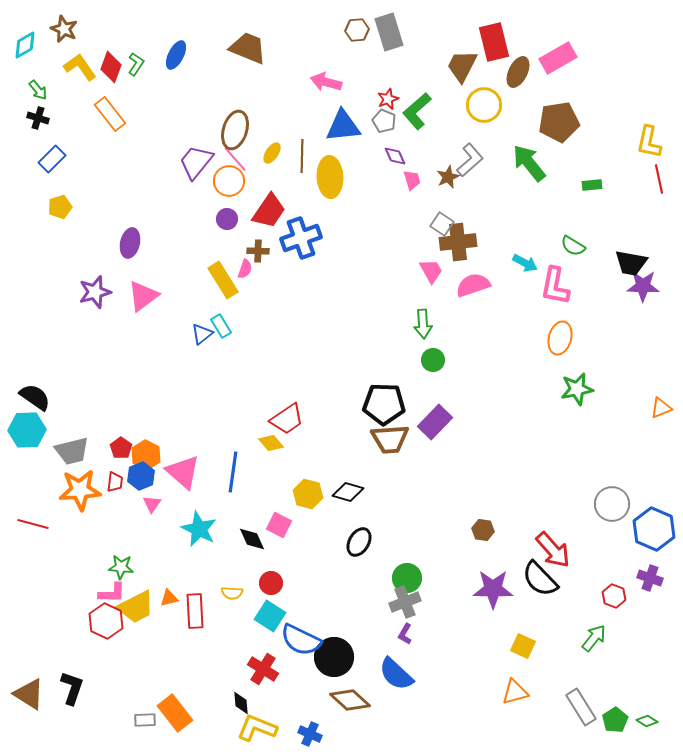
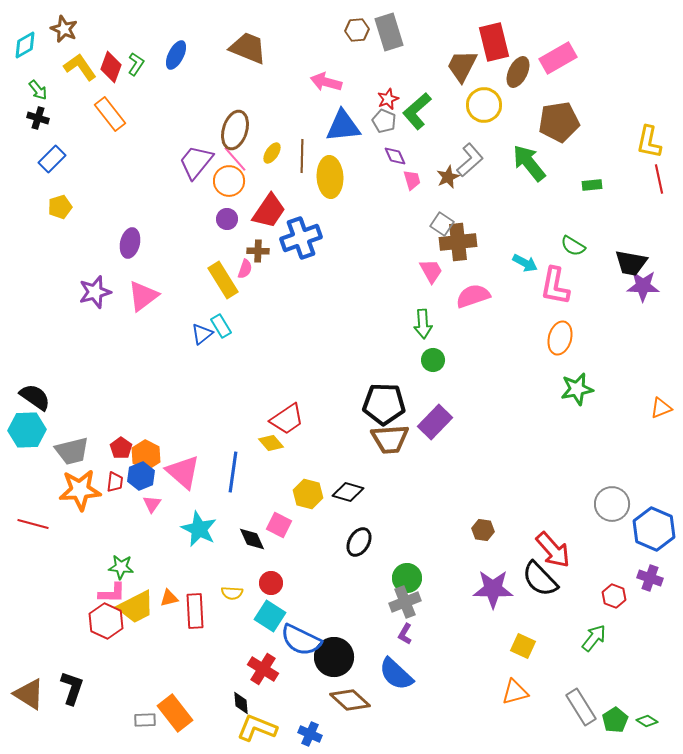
pink semicircle at (473, 285): moved 11 px down
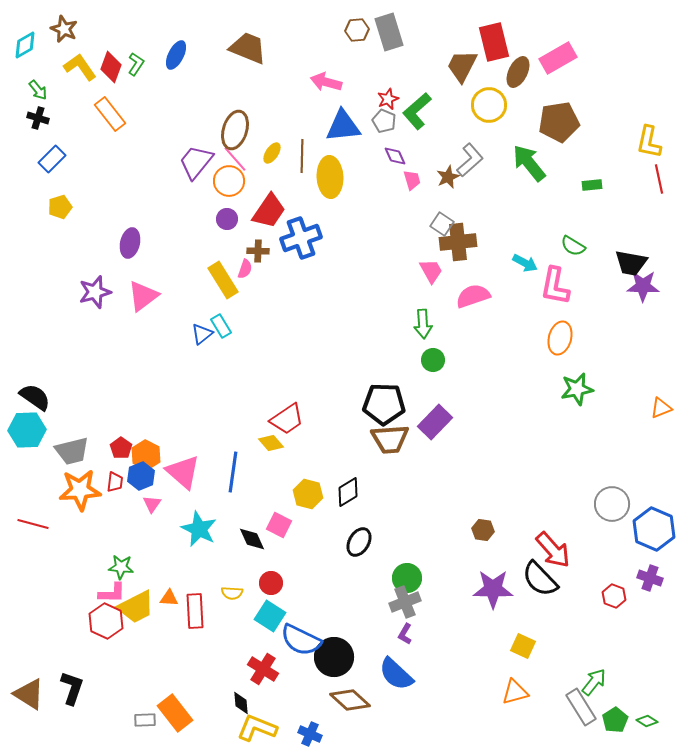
yellow circle at (484, 105): moved 5 px right
black diamond at (348, 492): rotated 48 degrees counterclockwise
orange triangle at (169, 598): rotated 18 degrees clockwise
green arrow at (594, 638): moved 44 px down
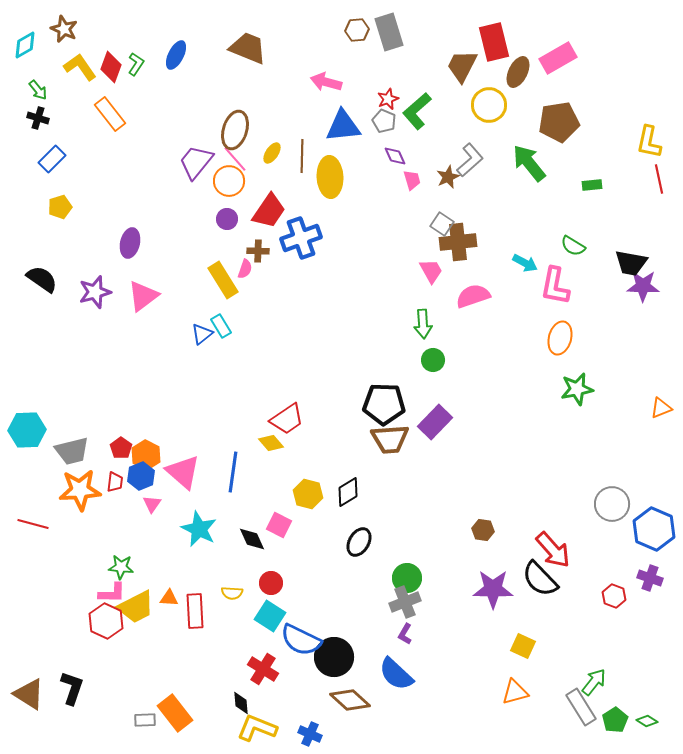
black semicircle at (35, 397): moved 7 px right, 118 px up
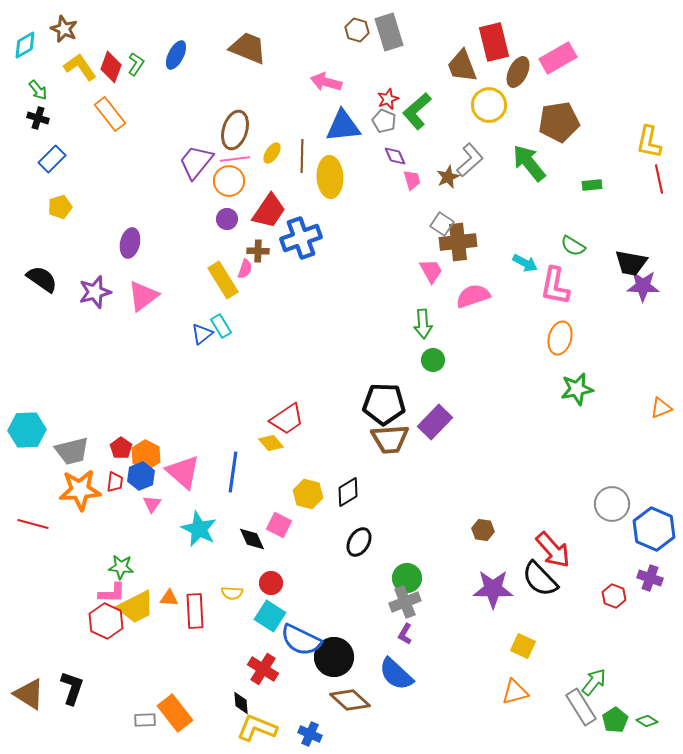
brown hexagon at (357, 30): rotated 20 degrees clockwise
brown trapezoid at (462, 66): rotated 48 degrees counterclockwise
pink line at (235, 159): rotated 56 degrees counterclockwise
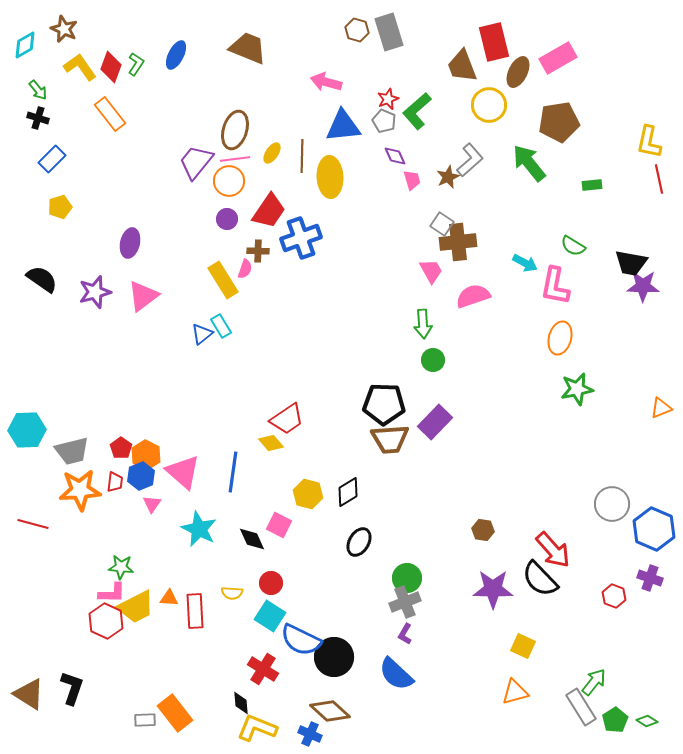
brown diamond at (350, 700): moved 20 px left, 11 px down
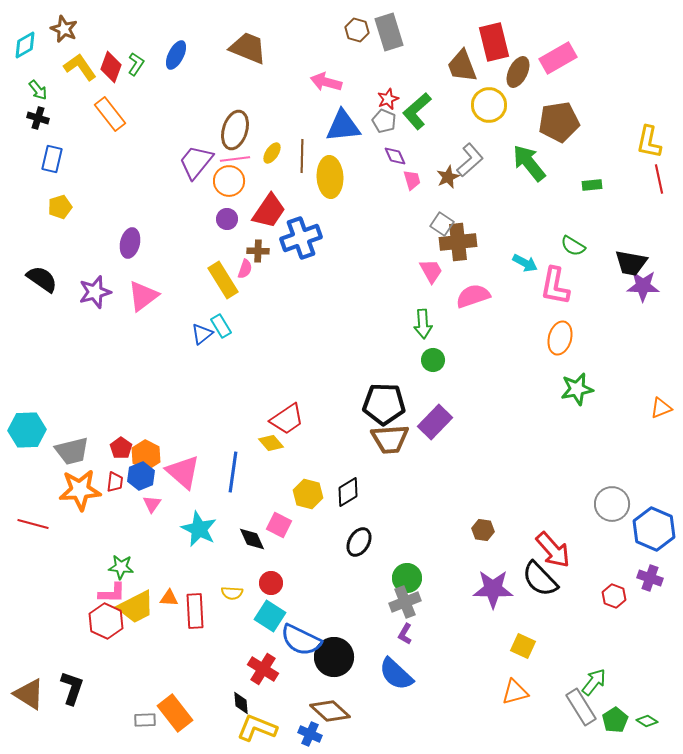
blue rectangle at (52, 159): rotated 32 degrees counterclockwise
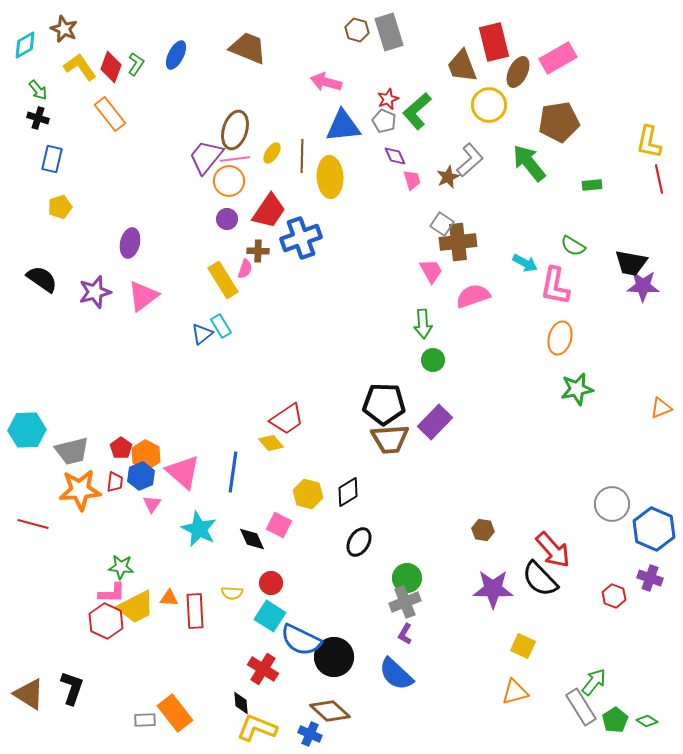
purple trapezoid at (196, 162): moved 10 px right, 5 px up
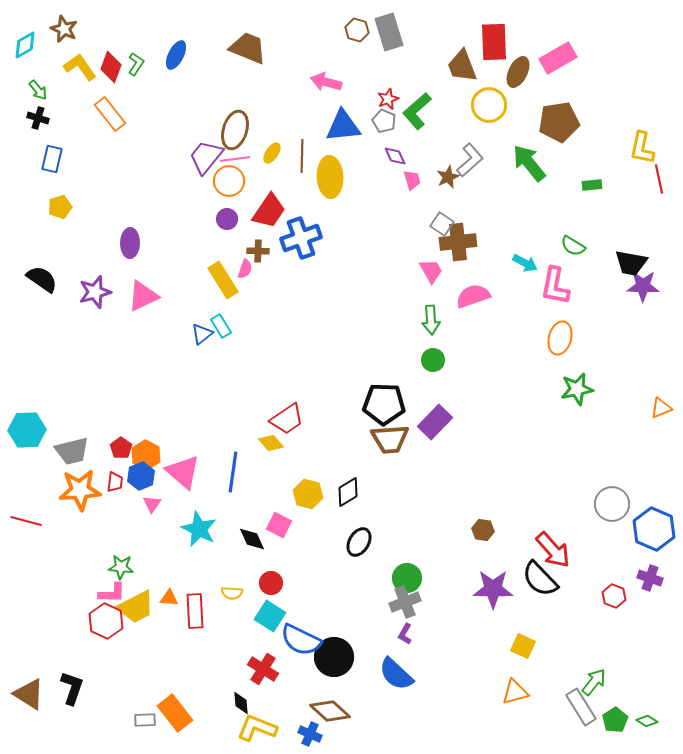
red rectangle at (494, 42): rotated 12 degrees clockwise
yellow L-shape at (649, 142): moved 7 px left, 6 px down
purple ellipse at (130, 243): rotated 12 degrees counterclockwise
pink triangle at (143, 296): rotated 12 degrees clockwise
green arrow at (423, 324): moved 8 px right, 4 px up
red line at (33, 524): moved 7 px left, 3 px up
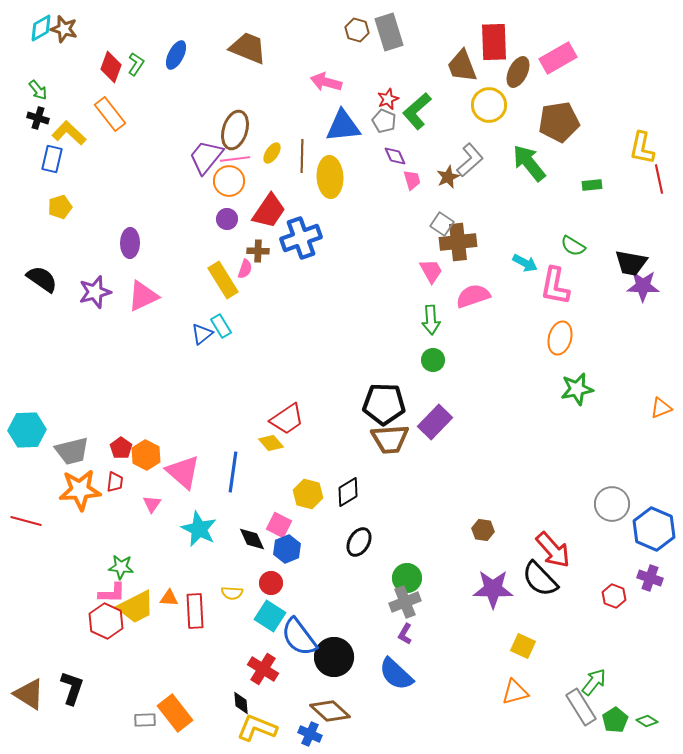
brown star at (64, 29): rotated 8 degrees counterclockwise
cyan diamond at (25, 45): moved 16 px right, 17 px up
yellow L-shape at (80, 67): moved 11 px left, 66 px down; rotated 12 degrees counterclockwise
blue hexagon at (141, 476): moved 146 px right, 73 px down
blue semicircle at (301, 640): moved 2 px left, 3 px up; rotated 27 degrees clockwise
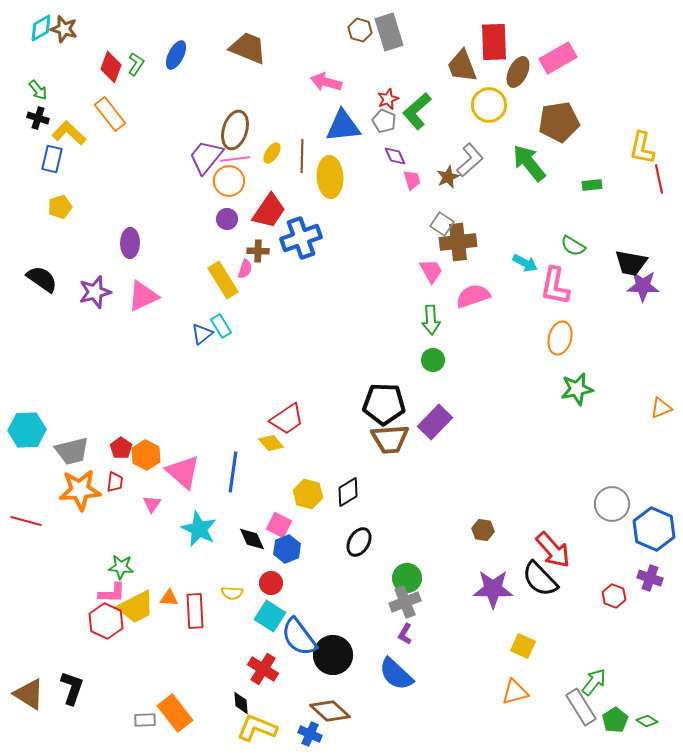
brown hexagon at (357, 30): moved 3 px right
black circle at (334, 657): moved 1 px left, 2 px up
